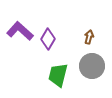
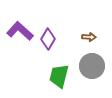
brown arrow: rotated 80 degrees clockwise
green trapezoid: moved 1 px right, 1 px down
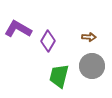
purple L-shape: moved 2 px left, 2 px up; rotated 12 degrees counterclockwise
purple diamond: moved 2 px down
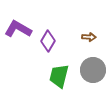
gray circle: moved 1 px right, 4 px down
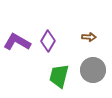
purple L-shape: moved 1 px left, 13 px down
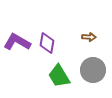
purple diamond: moved 1 px left, 2 px down; rotated 20 degrees counterclockwise
green trapezoid: rotated 45 degrees counterclockwise
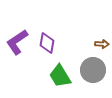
brown arrow: moved 13 px right, 7 px down
purple L-shape: rotated 64 degrees counterclockwise
green trapezoid: moved 1 px right
